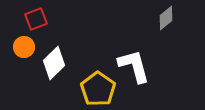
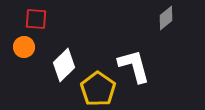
red square: rotated 25 degrees clockwise
white diamond: moved 10 px right, 2 px down
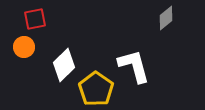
red square: moved 1 px left; rotated 15 degrees counterclockwise
yellow pentagon: moved 2 px left
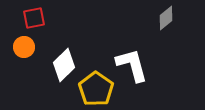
red square: moved 1 px left, 1 px up
white L-shape: moved 2 px left, 1 px up
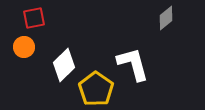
white L-shape: moved 1 px right, 1 px up
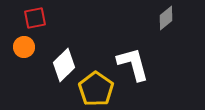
red square: moved 1 px right
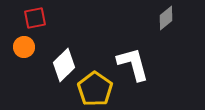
yellow pentagon: moved 1 px left
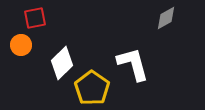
gray diamond: rotated 10 degrees clockwise
orange circle: moved 3 px left, 2 px up
white diamond: moved 2 px left, 2 px up
yellow pentagon: moved 3 px left, 1 px up
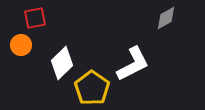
white L-shape: rotated 78 degrees clockwise
